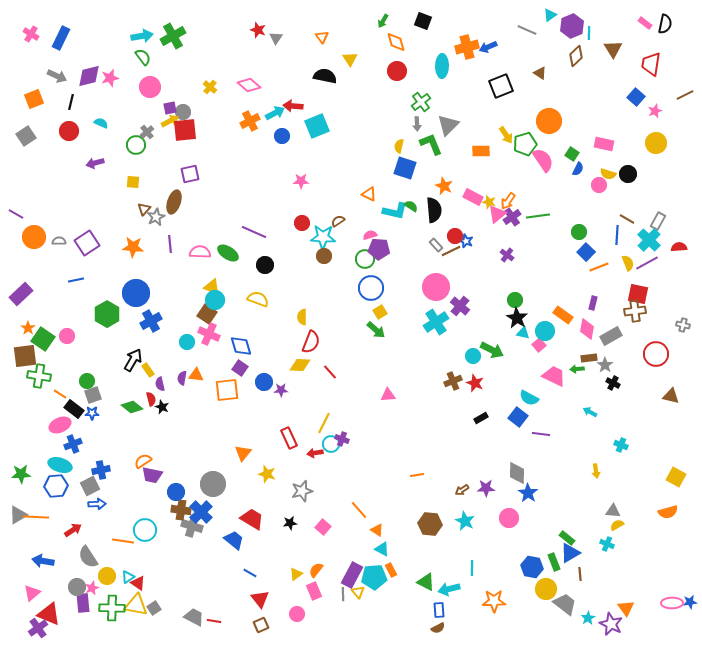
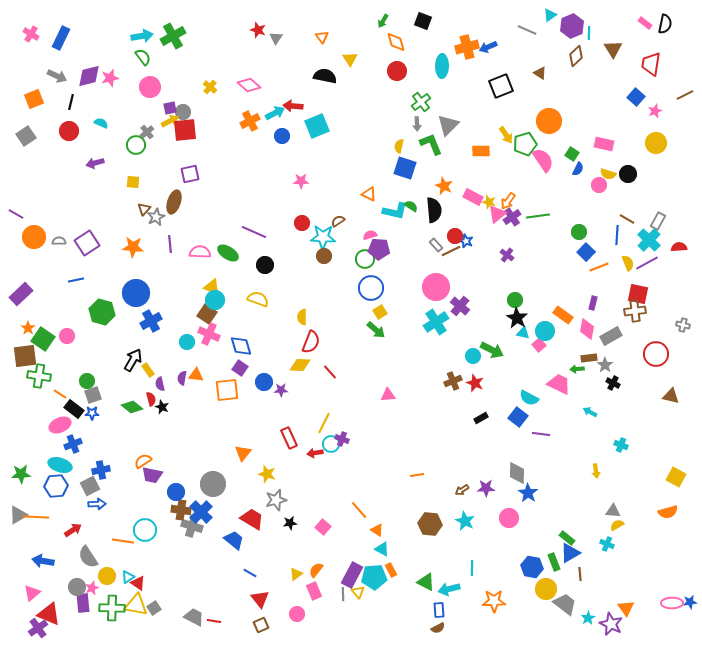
green hexagon at (107, 314): moved 5 px left, 2 px up; rotated 15 degrees counterclockwise
pink trapezoid at (554, 376): moved 5 px right, 8 px down
gray star at (302, 491): moved 26 px left, 9 px down
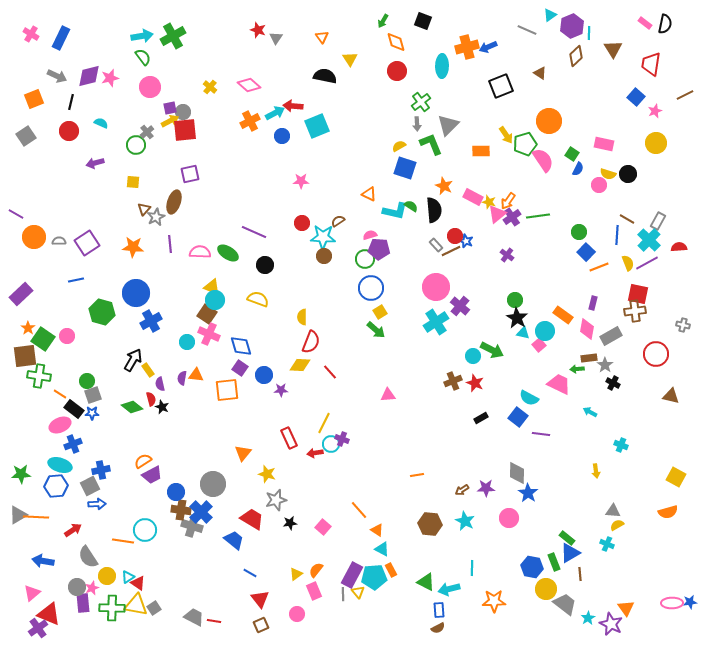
yellow semicircle at (399, 146): rotated 48 degrees clockwise
blue circle at (264, 382): moved 7 px up
purple trapezoid at (152, 475): rotated 40 degrees counterclockwise
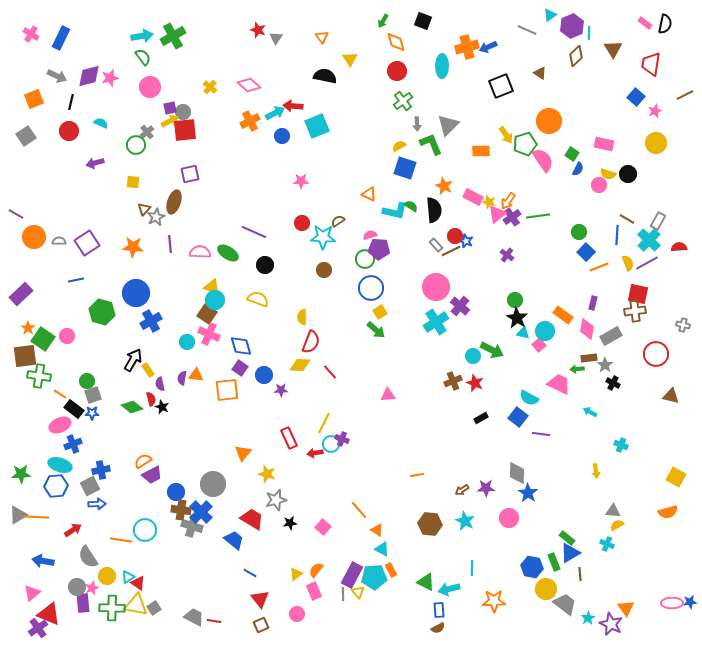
green cross at (421, 102): moved 18 px left, 1 px up
brown circle at (324, 256): moved 14 px down
orange line at (123, 541): moved 2 px left, 1 px up
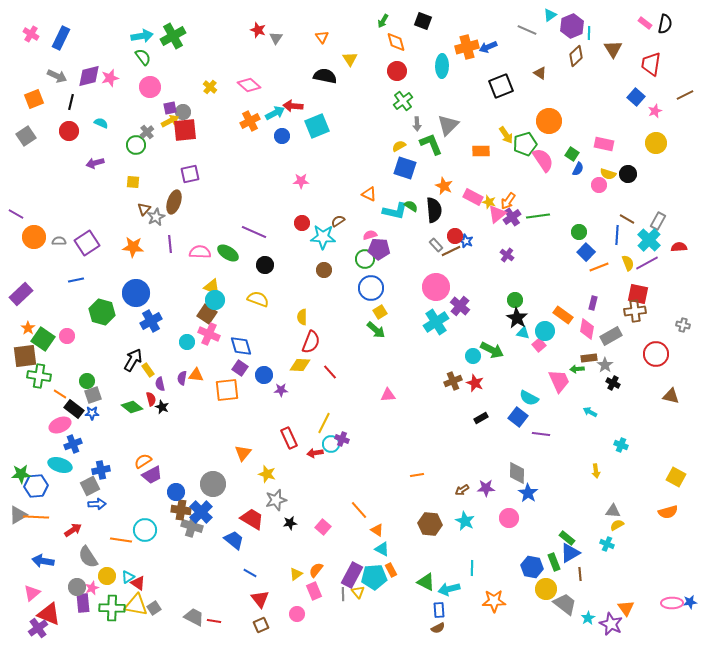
pink trapezoid at (559, 384): moved 3 px up; rotated 40 degrees clockwise
blue hexagon at (56, 486): moved 20 px left
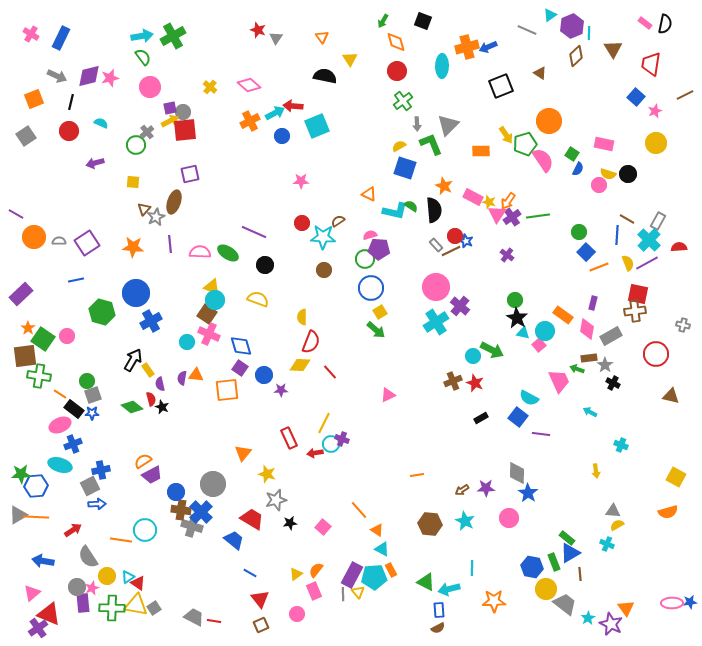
pink triangle at (497, 214): rotated 18 degrees counterclockwise
green arrow at (577, 369): rotated 24 degrees clockwise
pink triangle at (388, 395): rotated 21 degrees counterclockwise
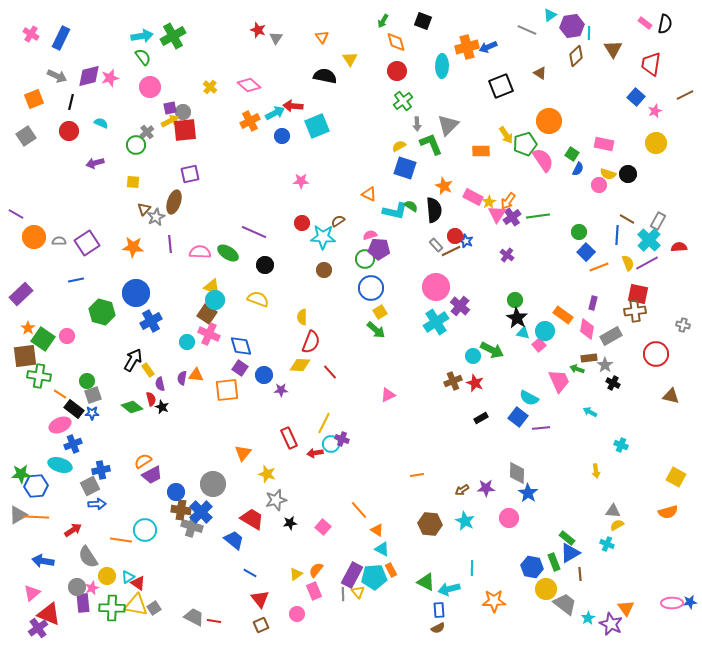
purple hexagon at (572, 26): rotated 15 degrees clockwise
yellow star at (489, 202): rotated 24 degrees clockwise
purple line at (541, 434): moved 6 px up; rotated 12 degrees counterclockwise
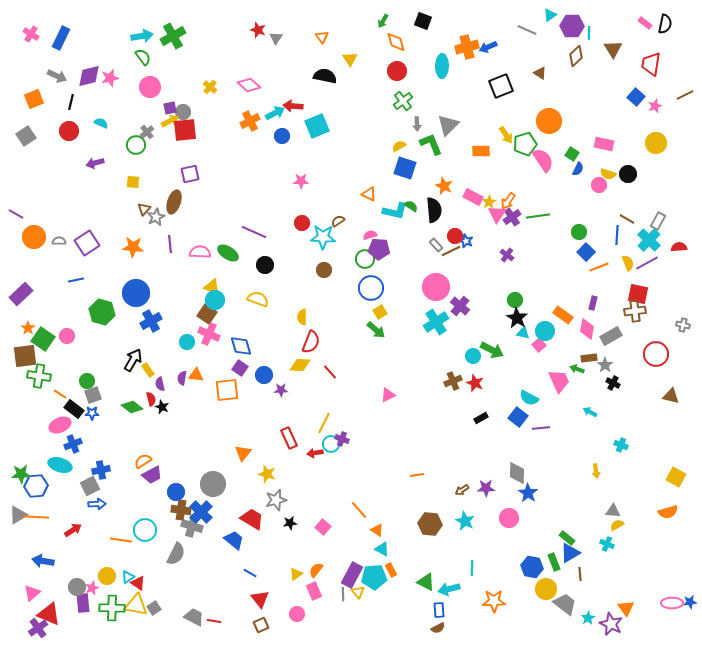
purple hexagon at (572, 26): rotated 10 degrees clockwise
pink star at (655, 111): moved 5 px up
gray semicircle at (88, 557): moved 88 px right, 3 px up; rotated 120 degrees counterclockwise
